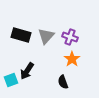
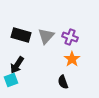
black arrow: moved 10 px left, 6 px up
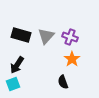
cyan square: moved 2 px right, 4 px down
